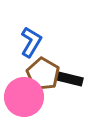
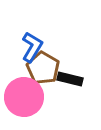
blue L-shape: moved 1 px right, 5 px down
brown pentagon: moved 6 px up
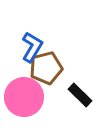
brown pentagon: moved 3 px right; rotated 28 degrees clockwise
black rectangle: moved 10 px right, 16 px down; rotated 30 degrees clockwise
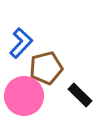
blue L-shape: moved 11 px left, 4 px up; rotated 12 degrees clockwise
pink circle: moved 1 px up
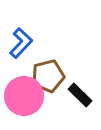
brown pentagon: moved 2 px right, 8 px down
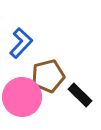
pink circle: moved 2 px left, 1 px down
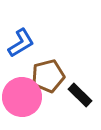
blue L-shape: rotated 16 degrees clockwise
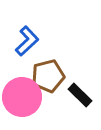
blue L-shape: moved 6 px right, 2 px up; rotated 12 degrees counterclockwise
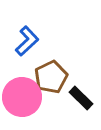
brown pentagon: moved 3 px right, 1 px down; rotated 12 degrees counterclockwise
black rectangle: moved 1 px right, 3 px down
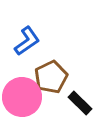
blue L-shape: rotated 8 degrees clockwise
black rectangle: moved 1 px left, 5 px down
